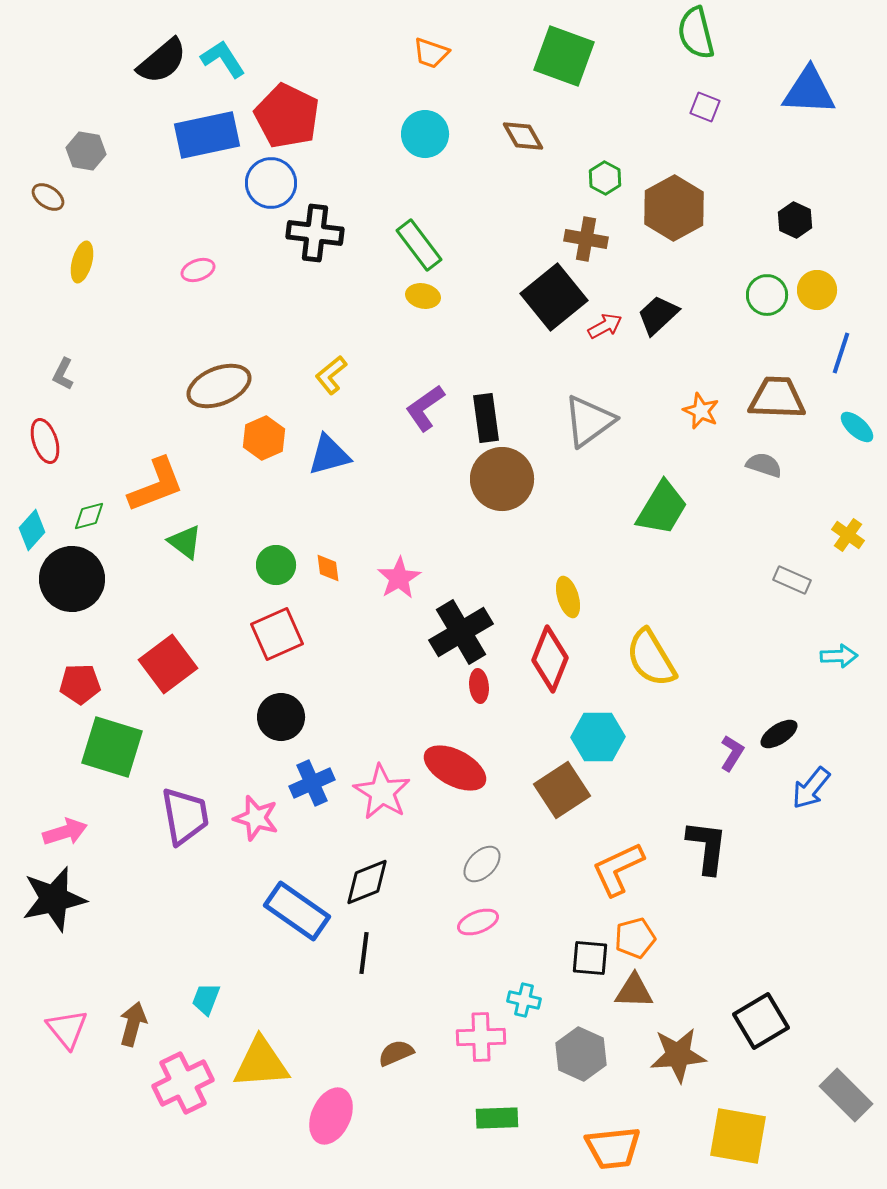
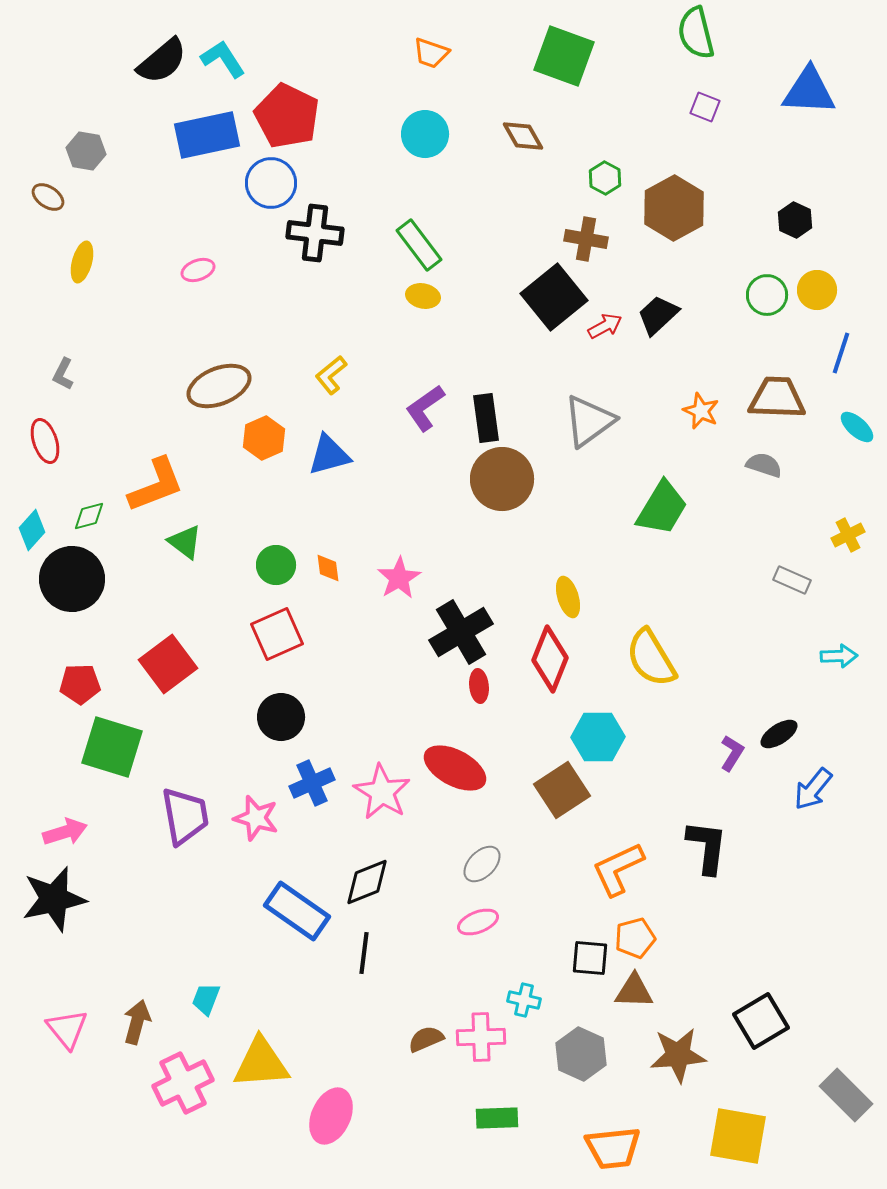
yellow cross at (848, 535): rotated 28 degrees clockwise
blue arrow at (811, 788): moved 2 px right, 1 px down
brown arrow at (133, 1024): moved 4 px right, 2 px up
brown semicircle at (396, 1053): moved 30 px right, 14 px up
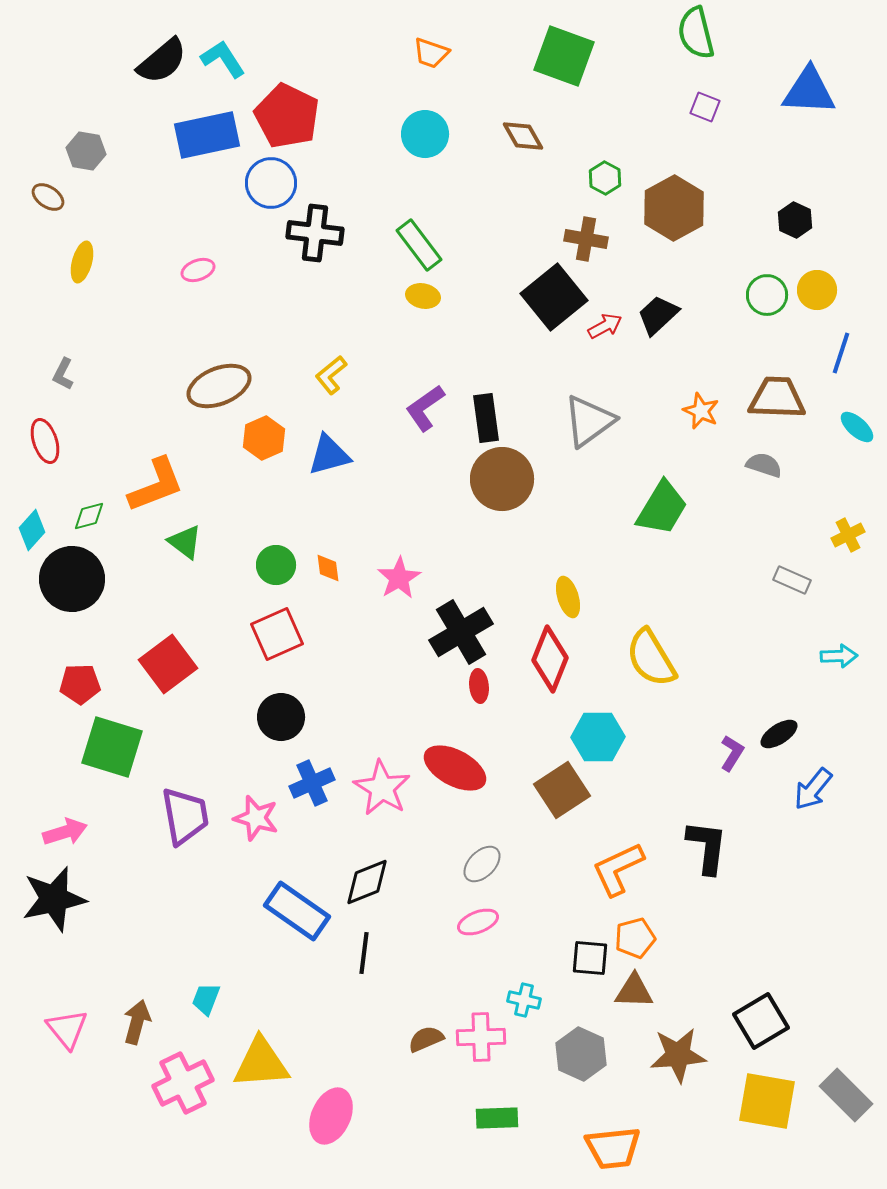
pink star at (382, 792): moved 4 px up
yellow square at (738, 1136): moved 29 px right, 35 px up
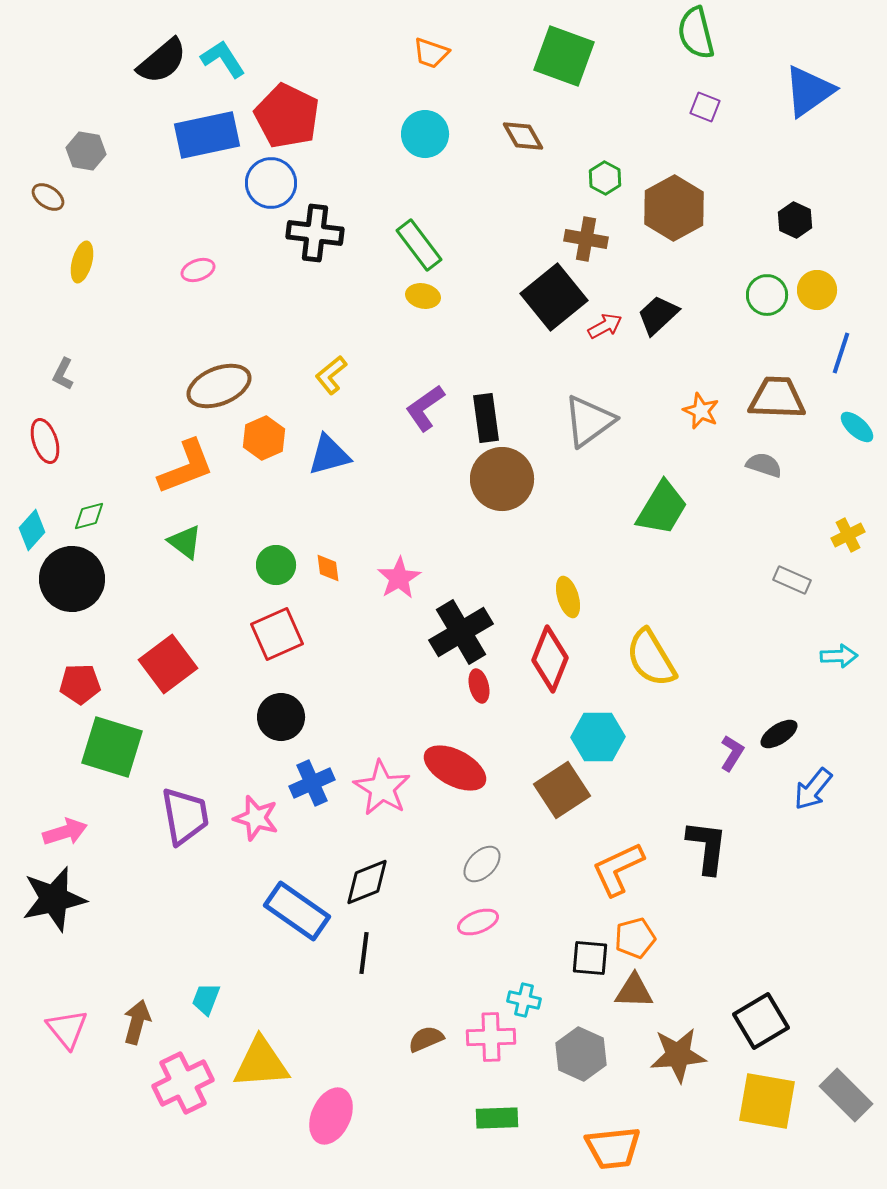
blue triangle at (809, 91): rotated 38 degrees counterclockwise
orange L-shape at (156, 485): moved 30 px right, 18 px up
red ellipse at (479, 686): rotated 8 degrees counterclockwise
pink cross at (481, 1037): moved 10 px right
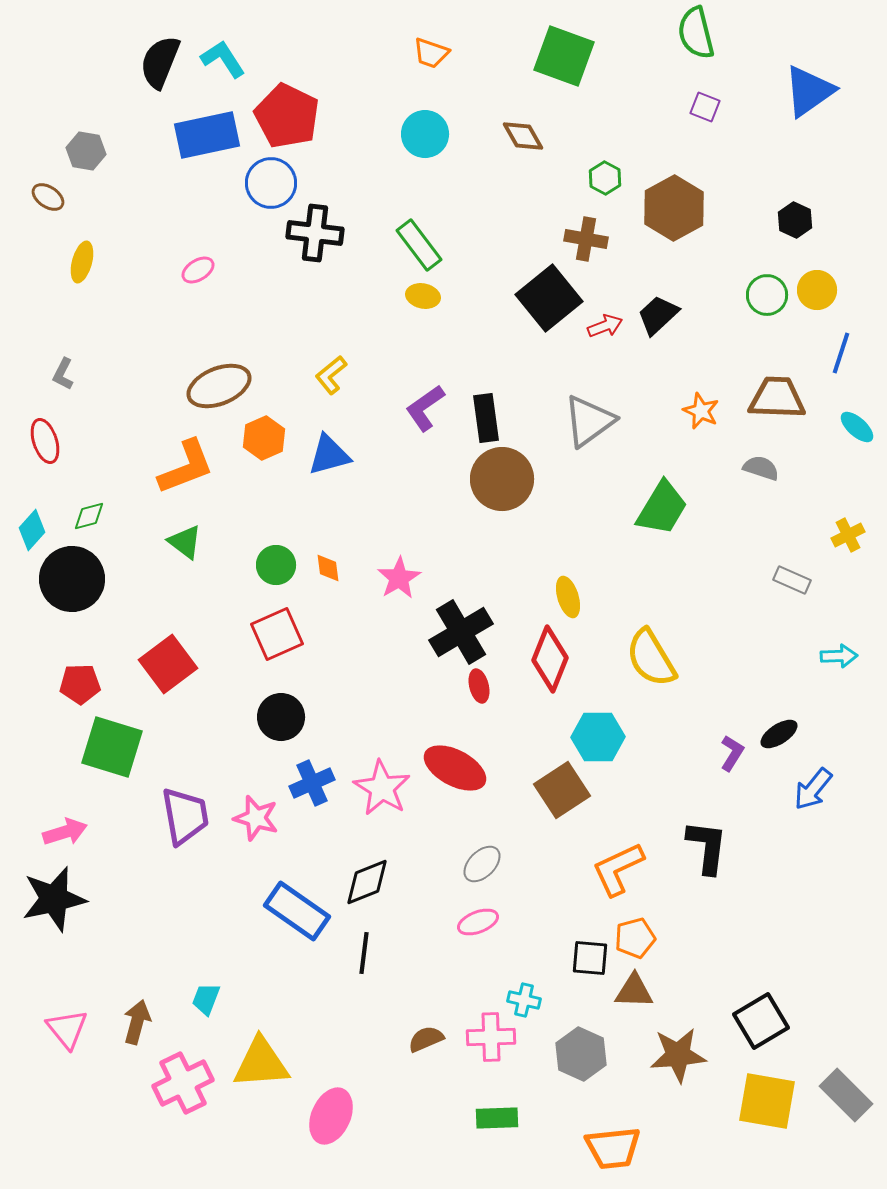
black semicircle at (162, 61): moved 2 px left, 1 px down; rotated 152 degrees clockwise
pink ellipse at (198, 270): rotated 12 degrees counterclockwise
black square at (554, 297): moved 5 px left, 1 px down
red arrow at (605, 326): rotated 8 degrees clockwise
gray semicircle at (764, 465): moved 3 px left, 3 px down
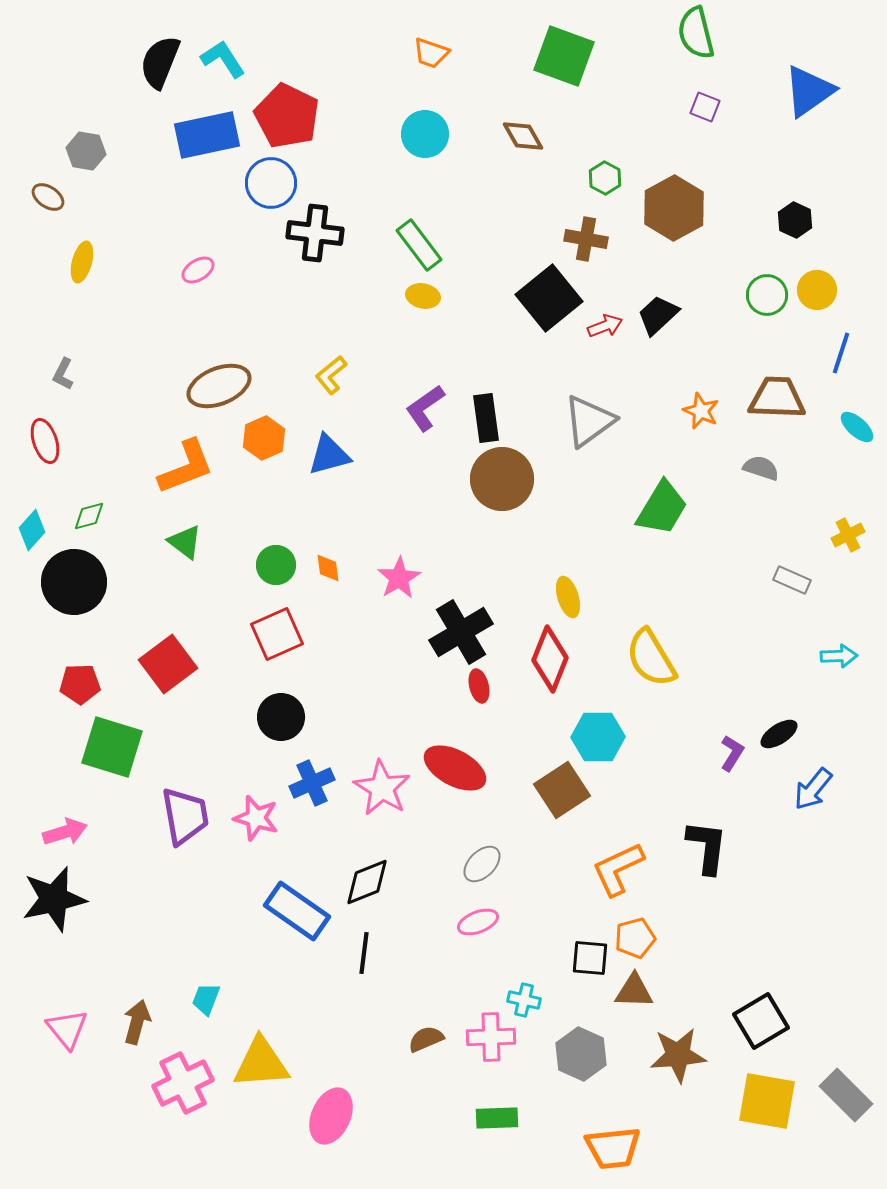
black circle at (72, 579): moved 2 px right, 3 px down
